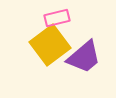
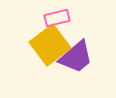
purple trapezoid: moved 8 px left
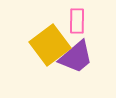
pink rectangle: moved 20 px right, 3 px down; rotated 75 degrees counterclockwise
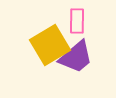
yellow square: rotated 6 degrees clockwise
